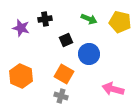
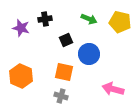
orange square: moved 2 px up; rotated 18 degrees counterclockwise
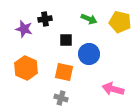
purple star: moved 3 px right, 1 px down
black square: rotated 24 degrees clockwise
orange hexagon: moved 5 px right, 8 px up
gray cross: moved 2 px down
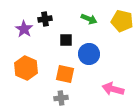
yellow pentagon: moved 2 px right, 1 px up
purple star: rotated 18 degrees clockwise
orange square: moved 1 px right, 2 px down
gray cross: rotated 24 degrees counterclockwise
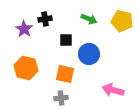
orange hexagon: rotated 10 degrees counterclockwise
pink arrow: moved 1 px down
